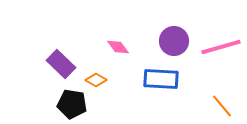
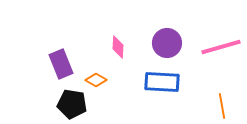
purple circle: moved 7 px left, 2 px down
pink diamond: rotated 40 degrees clockwise
purple rectangle: rotated 24 degrees clockwise
blue rectangle: moved 1 px right, 3 px down
orange line: rotated 30 degrees clockwise
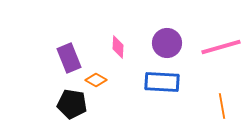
purple rectangle: moved 8 px right, 6 px up
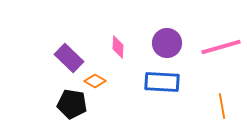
purple rectangle: rotated 24 degrees counterclockwise
orange diamond: moved 1 px left, 1 px down
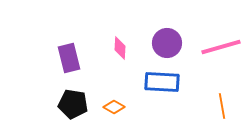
pink diamond: moved 2 px right, 1 px down
purple rectangle: rotated 32 degrees clockwise
orange diamond: moved 19 px right, 26 px down
black pentagon: moved 1 px right
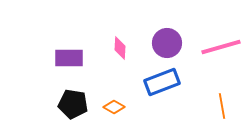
purple rectangle: rotated 76 degrees counterclockwise
blue rectangle: rotated 24 degrees counterclockwise
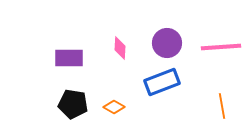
pink line: rotated 12 degrees clockwise
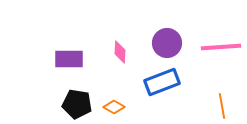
pink diamond: moved 4 px down
purple rectangle: moved 1 px down
black pentagon: moved 4 px right
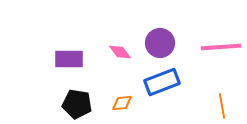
purple circle: moved 7 px left
pink diamond: rotated 40 degrees counterclockwise
orange diamond: moved 8 px right, 4 px up; rotated 35 degrees counterclockwise
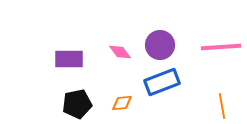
purple circle: moved 2 px down
black pentagon: rotated 20 degrees counterclockwise
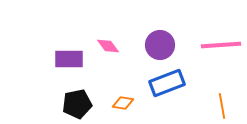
pink line: moved 2 px up
pink diamond: moved 12 px left, 6 px up
blue rectangle: moved 5 px right, 1 px down
orange diamond: moved 1 px right; rotated 15 degrees clockwise
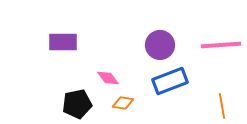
pink diamond: moved 32 px down
purple rectangle: moved 6 px left, 17 px up
blue rectangle: moved 3 px right, 2 px up
